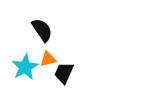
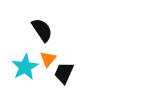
orange triangle: rotated 36 degrees counterclockwise
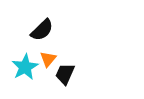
black semicircle: rotated 80 degrees clockwise
black trapezoid: moved 1 px right, 1 px down
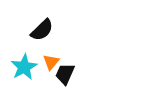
orange triangle: moved 3 px right, 3 px down
cyan star: moved 1 px left
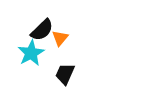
orange triangle: moved 9 px right, 24 px up
cyan star: moved 7 px right, 14 px up
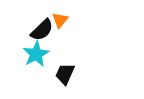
orange triangle: moved 18 px up
cyan star: moved 5 px right, 1 px down
